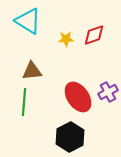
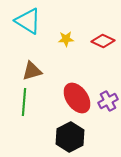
red diamond: moved 9 px right, 6 px down; rotated 45 degrees clockwise
brown triangle: rotated 10 degrees counterclockwise
purple cross: moved 9 px down
red ellipse: moved 1 px left, 1 px down
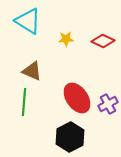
brown triangle: rotated 40 degrees clockwise
purple cross: moved 3 px down
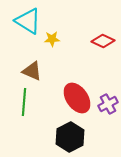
yellow star: moved 14 px left
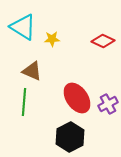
cyan triangle: moved 5 px left, 6 px down
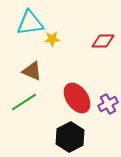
cyan triangle: moved 7 px right, 4 px up; rotated 40 degrees counterclockwise
red diamond: rotated 25 degrees counterclockwise
green line: rotated 52 degrees clockwise
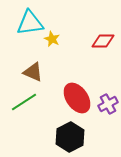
yellow star: rotated 28 degrees clockwise
brown triangle: moved 1 px right, 1 px down
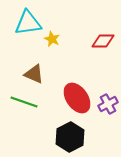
cyan triangle: moved 2 px left
brown triangle: moved 1 px right, 2 px down
green line: rotated 52 degrees clockwise
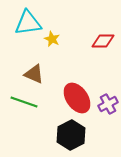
black hexagon: moved 1 px right, 2 px up
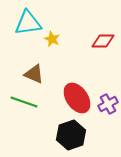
black hexagon: rotated 8 degrees clockwise
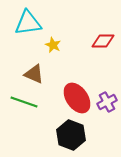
yellow star: moved 1 px right, 6 px down
purple cross: moved 1 px left, 2 px up
black hexagon: rotated 20 degrees counterclockwise
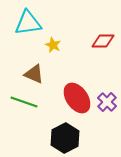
purple cross: rotated 18 degrees counterclockwise
black hexagon: moved 6 px left, 3 px down; rotated 12 degrees clockwise
